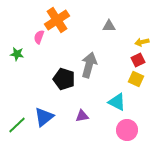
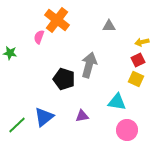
orange cross: rotated 20 degrees counterclockwise
green star: moved 7 px left, 1 px up
cyan triangle: rotated 18 degrees counterclockwise
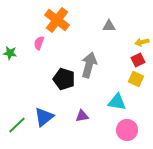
pink semicircle: moved 6 px down
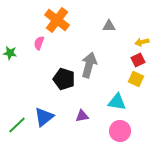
pink circle: moved 7 px left, 1 px down
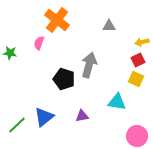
pink circle: moved 17 px right, 5 px down
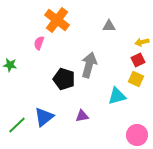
green star: moved 12 px down
cyan triangle: moved 6 px up; rotated 24 degrees counterclockwise
pink circle: moved 1 px up
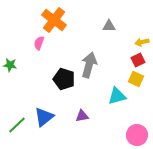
orange cross: moved 3 px left
